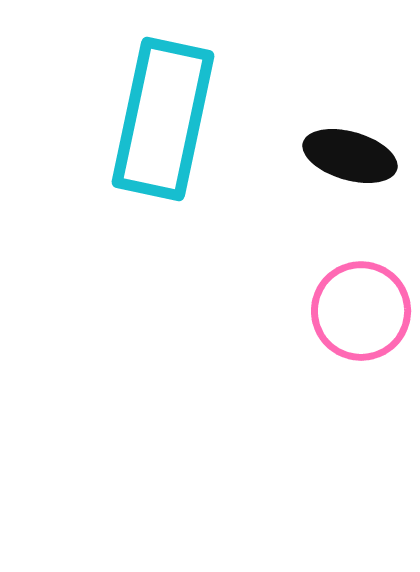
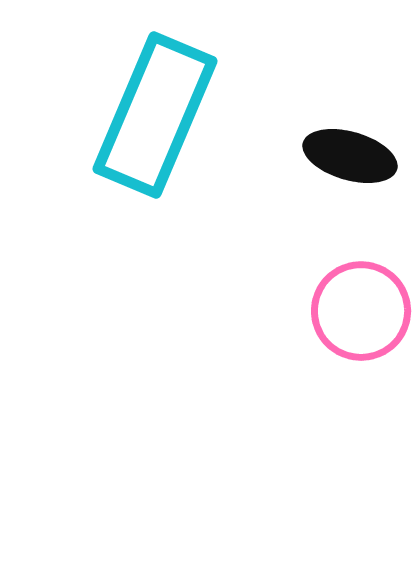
cyan rectangle: moved 8 px left, 4 px up; rotated 11 degrees clockwise
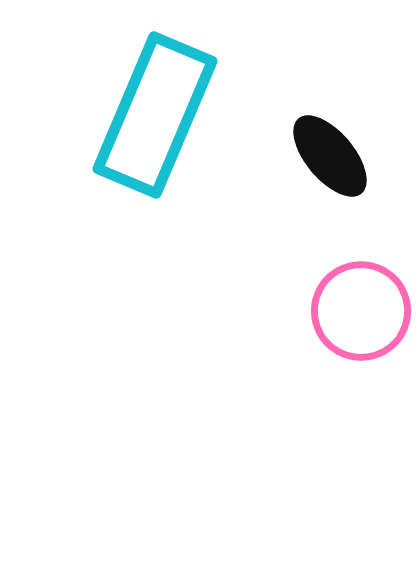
black ellipse: moved 20 px left; rotated 34 degrees clockwise
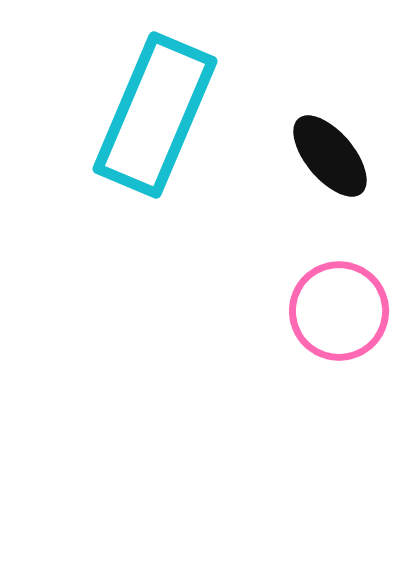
pink circle: moved 22 px left
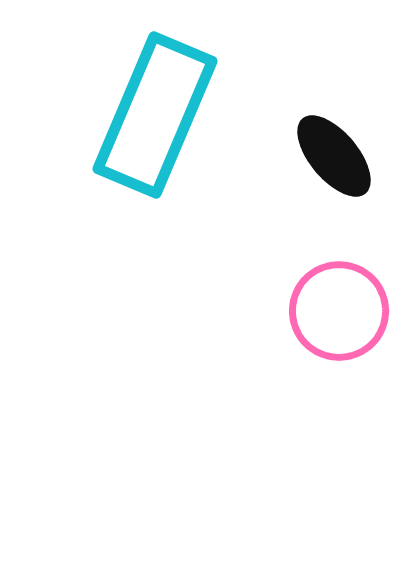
black ellipse: moved 4 px right
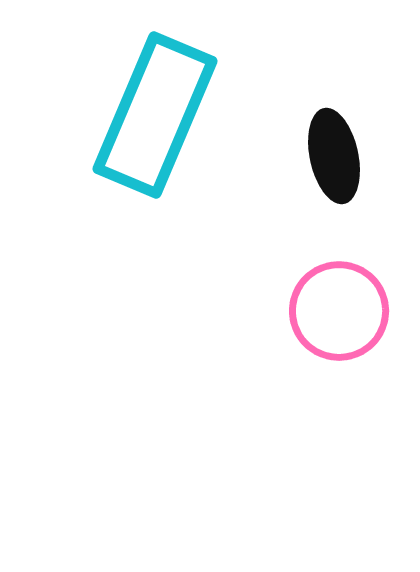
black ellipse: rotated 28 degrees clockwise
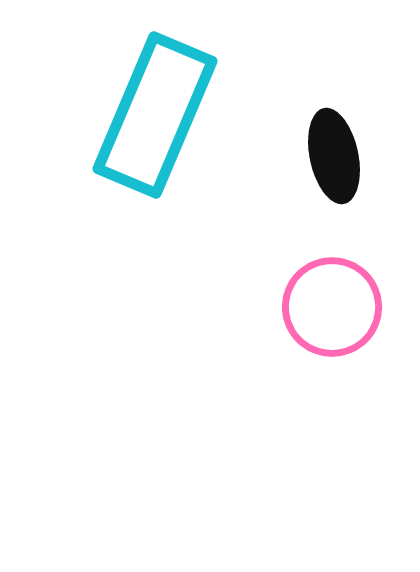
pink circle: moved 7 px left, 4 px up
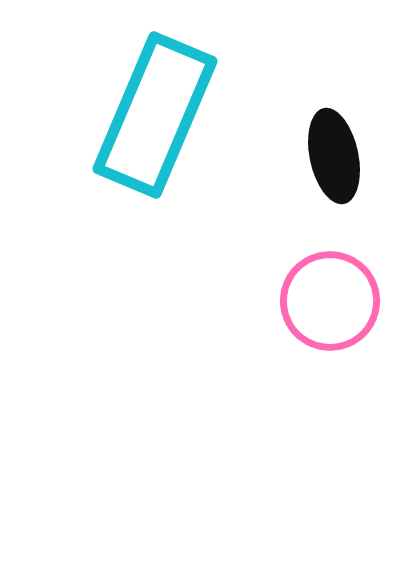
pink circle: moved 2 px left, 6 px up
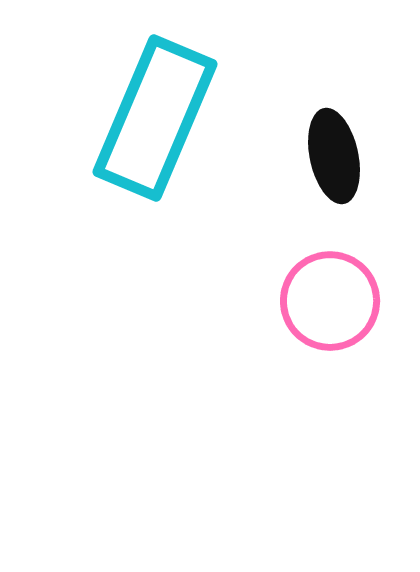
cyan rectangle: moved 3 px down
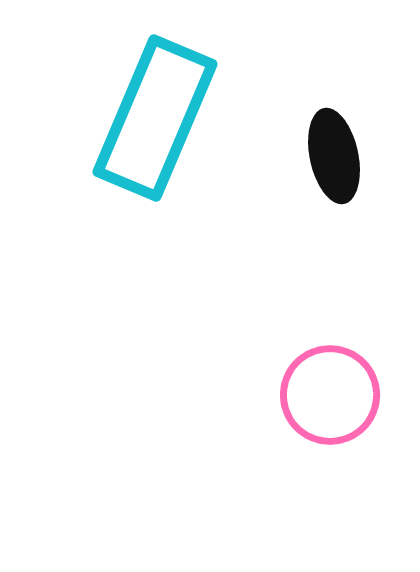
pink circle: moved 94 px down
